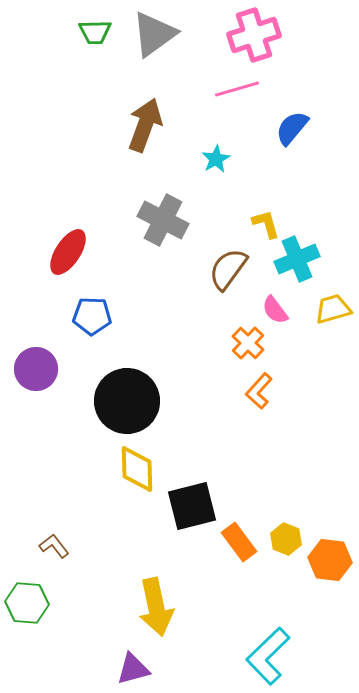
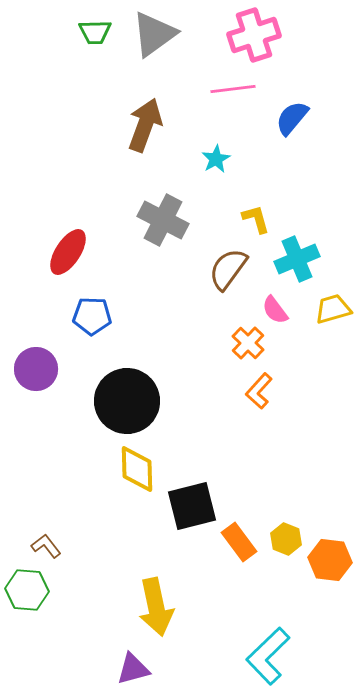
pink line: moved 4 px left; rotated 9 degrees clockwise
blue semicircle: moved 10 px up
yellow L-shape: moved 10 px left, 5 px up
brown L-shape: moved 8 px left
green hexagon: moved 13 px up
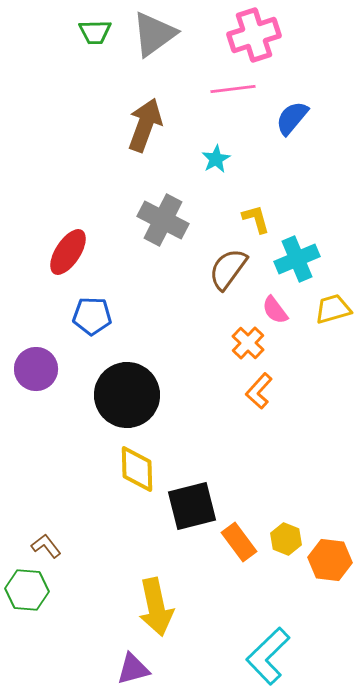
black circle: moved 6 px up
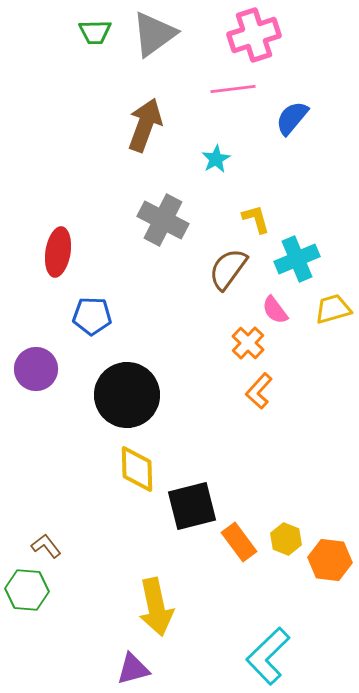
red ellipse: moved 10 px left; rotated 24 degrees counterclockwise
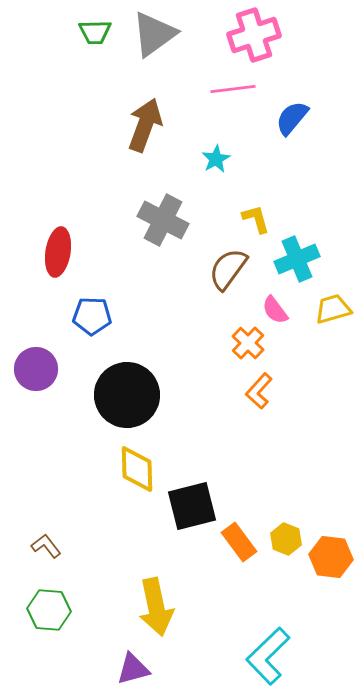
orange hexagon: moved 1 px right, 3 px up
green hexagon: moved 22 px right, 20 px down
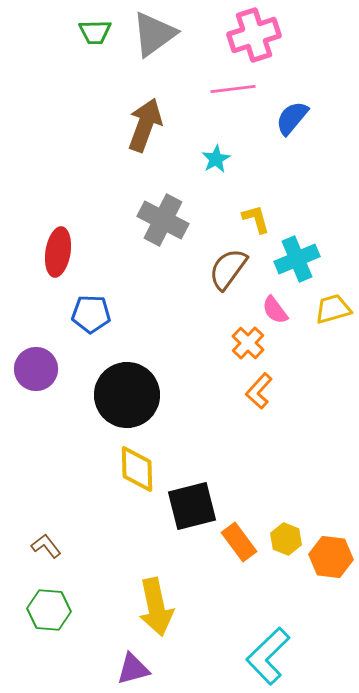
blue pentagon: moved 1 px left, 2 px up
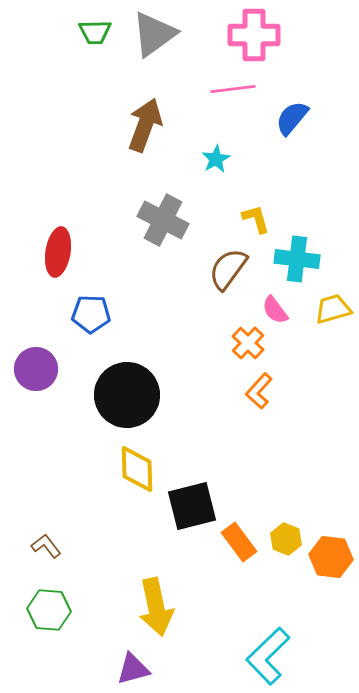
pink cross: rotated 18 degrees clockwise
cyan cross: rotated 30 degrees clockwise
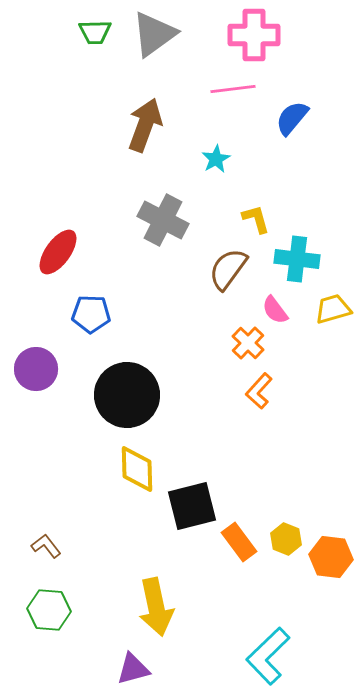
red ellipse: rotated 27 degrees clockwise
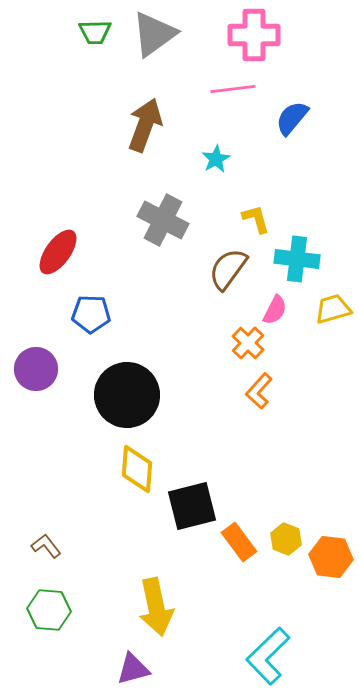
pink semicircle: rotated 116 degrees counterclockwise
yellow diamond: rotated 6 degrees clockwise
